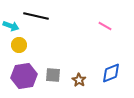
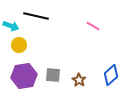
pink line: moved 12 px left
blue diamond: moved 2 px down; rotated 20 degrees counterclockwise
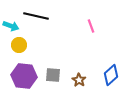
pink line: moved 2 px left; rotated 40 degrees clockwise
purple hexagon: rotated 15 degrees clockwise
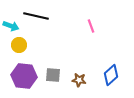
brown star: rotated 24 degrees counterclockwise
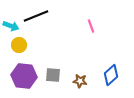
black line: rotated 35 degrees counterclockwise
brown star: moved 1 px right, 1 px down
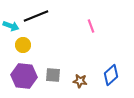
yellow circle: moved 4 px right
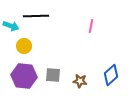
black line: rotated 20 degrees clockwise
pink line: rotated 32 degrees clockwise
yellow circle: moved 1 px right, 1 px down
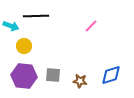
pink line: rotated 32 degrees clockwise
blue diamond: rotated 25 degrees clockwise
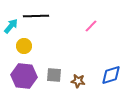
cyan arrow: rotated 70 degrees counterclockwise
gray square: moved 1 px right
brown star: moved 2 px left
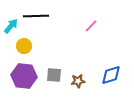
brown star: rotated 16 degrees counterclockwise
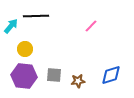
yellow circle: moved 1 px right, 3 px down
